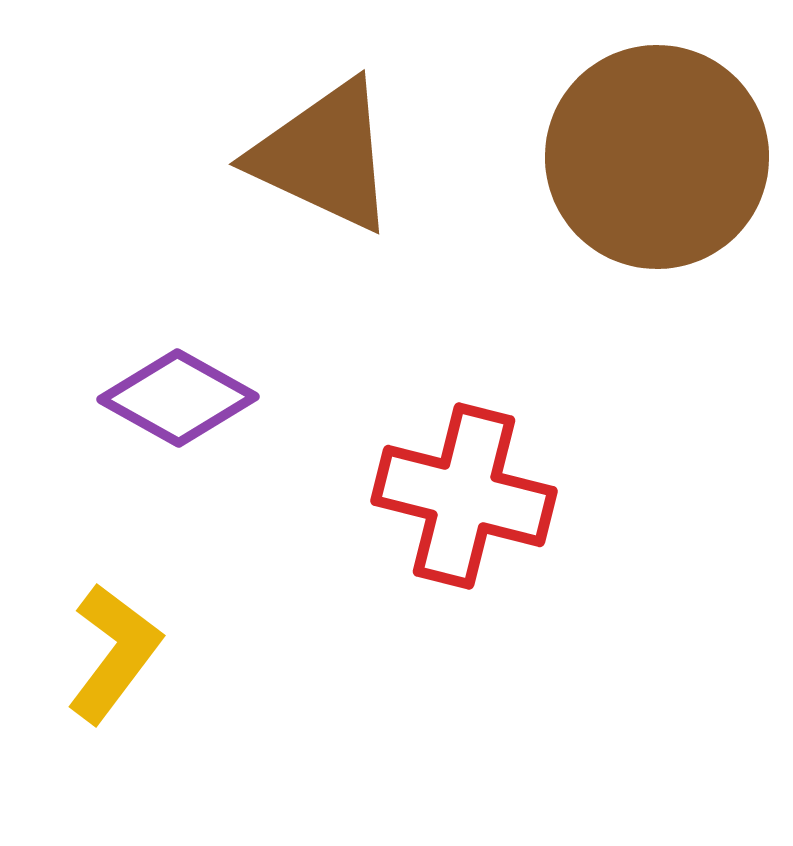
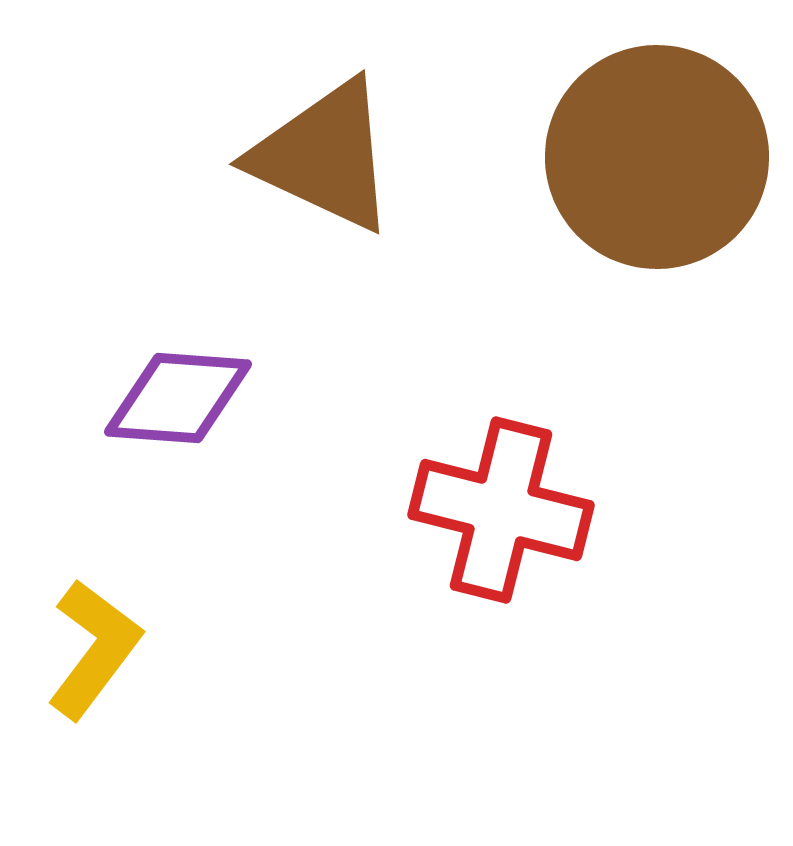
purple diamond: rotated 25 degrees counterclockwise
red cross: moved 37 px right, 14 px down
yellow L-shape: moved 20 px left, 4 px up
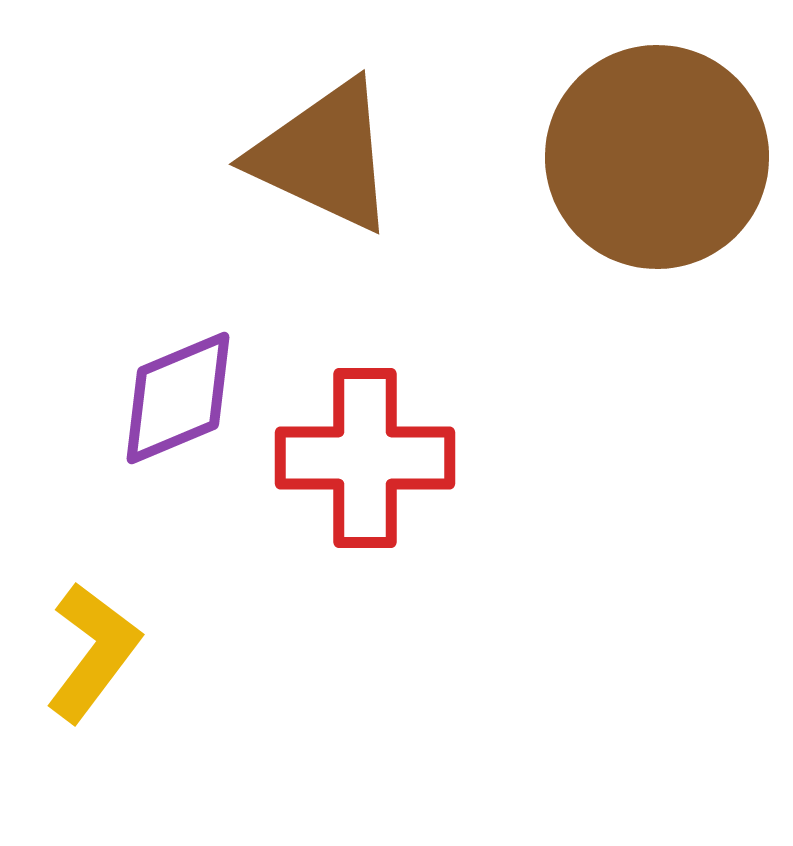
purple diamond: rotated 27 degrees counterclockwise
red cross: moved 136 px left, 52 px up; rotated 14 degrees counterclockwise
yellow L-shape: moved 1 px left, 3 px down
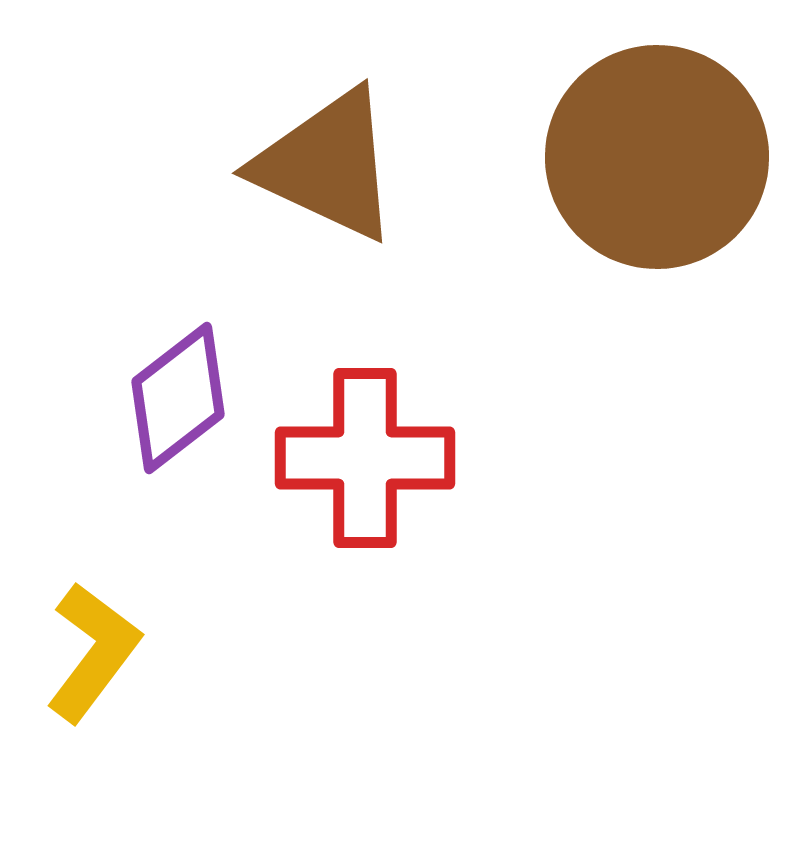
brown triangle: moved 3 px right, 9 px down
purple diamond: rotated 15 degrees counterclockwise
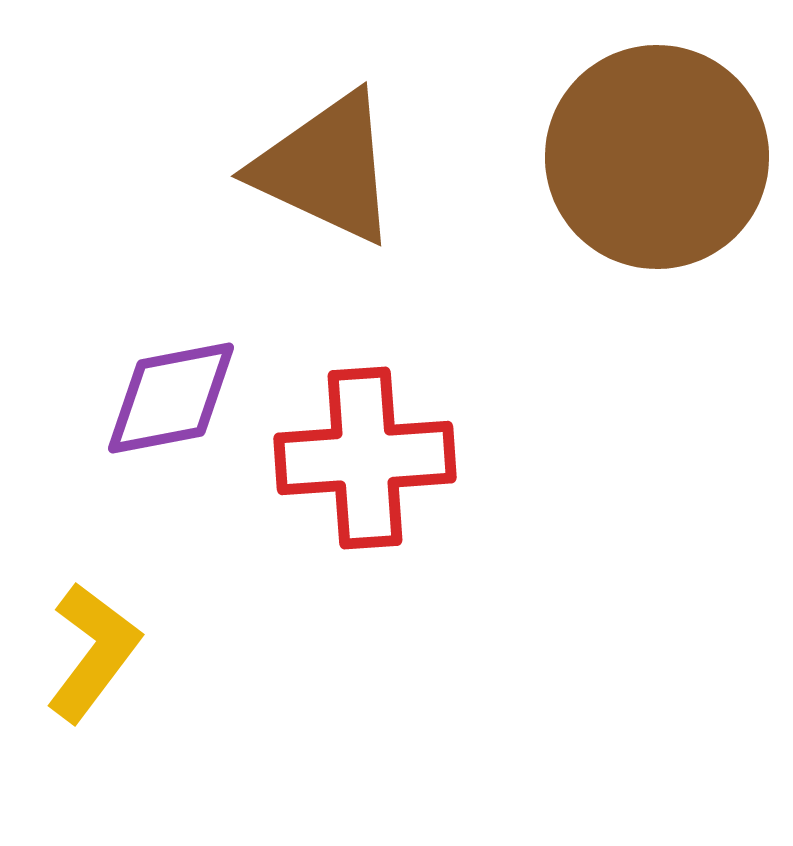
brown triangle: moved 1 px left, 3 px down
purple diamond: moved 7 px left; rotated 27 degrees clockwise
red cross: rotated 4 degrees counterclockwise
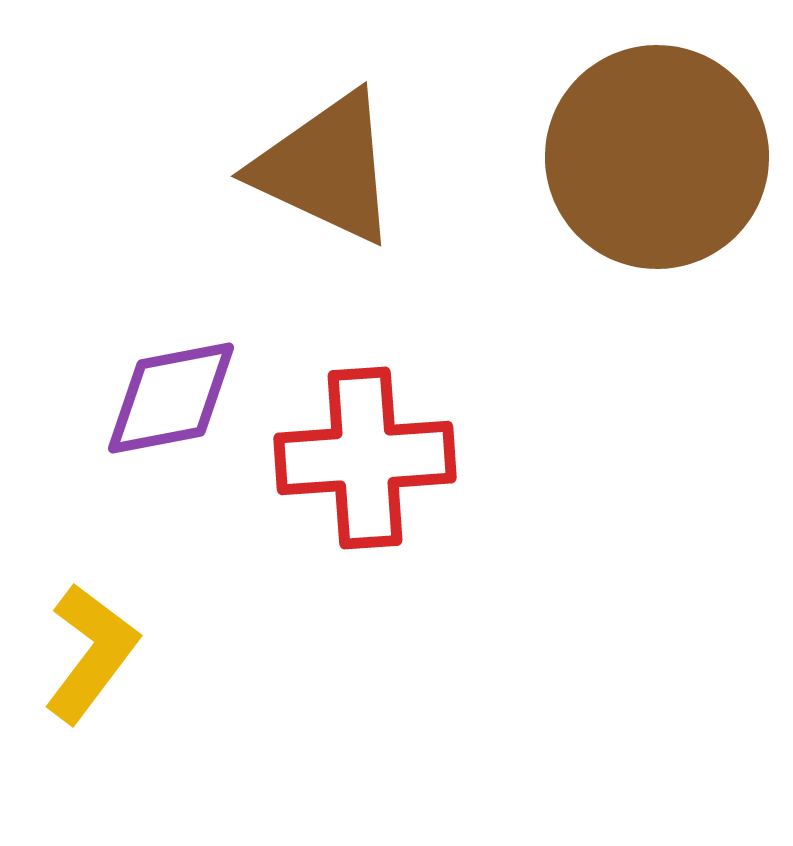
yellow L-shape: moved 2 px left, 1 px down
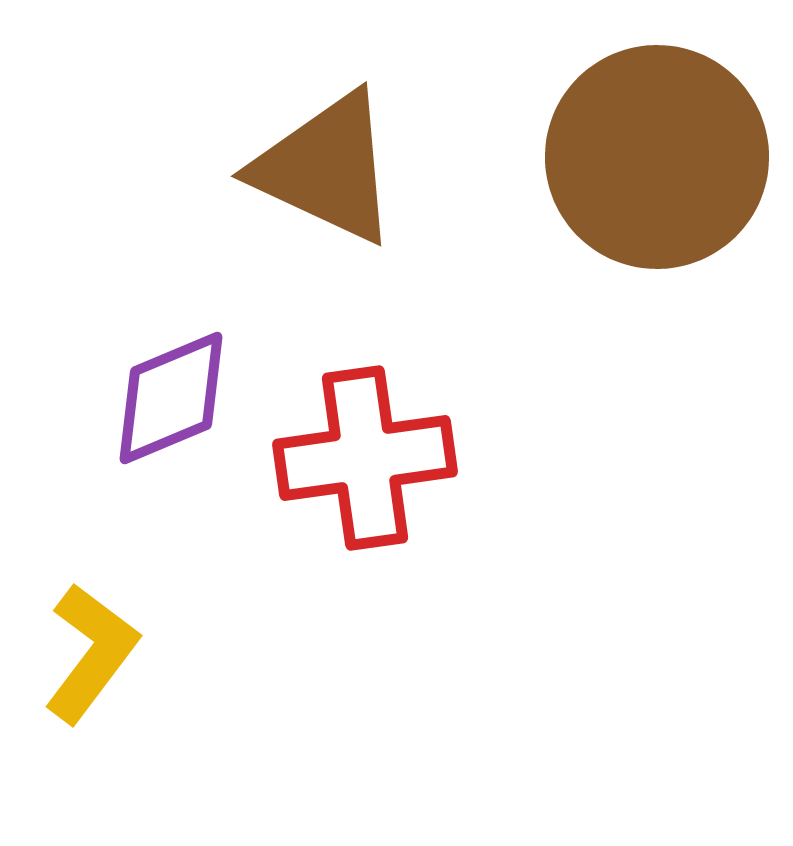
purple diamond: rotated 12 degrees counterclockwise
red cross: rotated 4 degrees counterclockwise
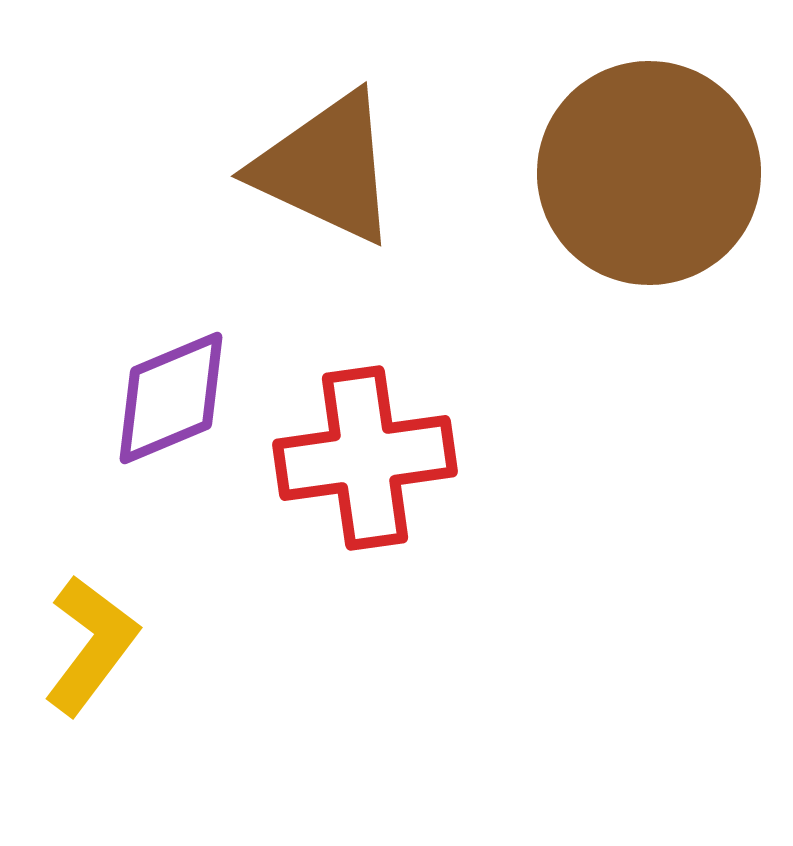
brown circle: moved 8 px left, 16 px down
yellow L-shape: moved 8 px up
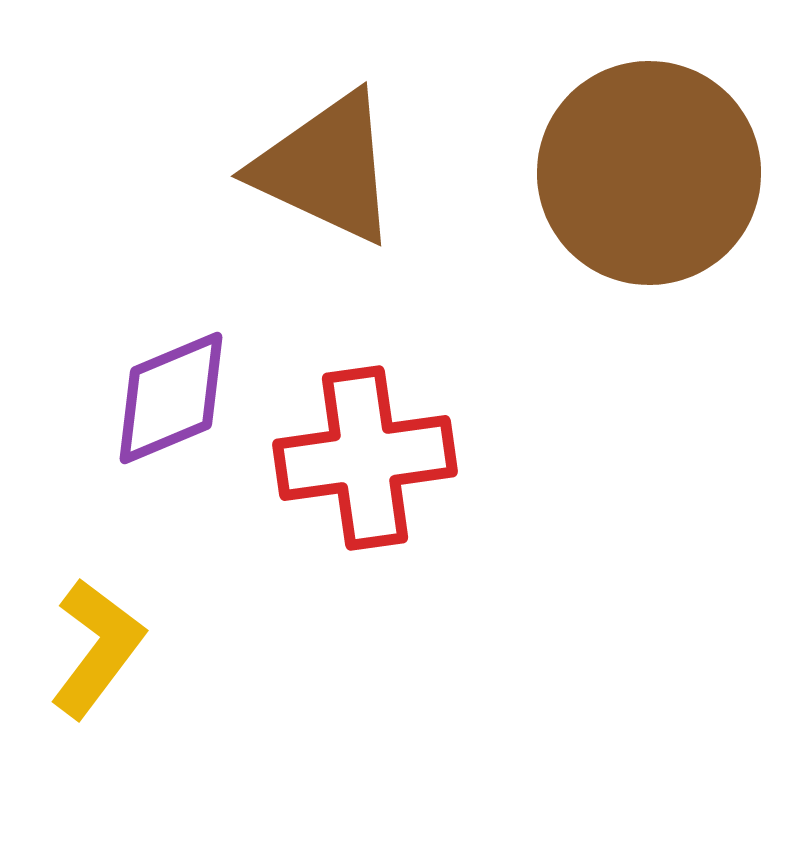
yellow L-shape: moved 6 px right, 3 px down
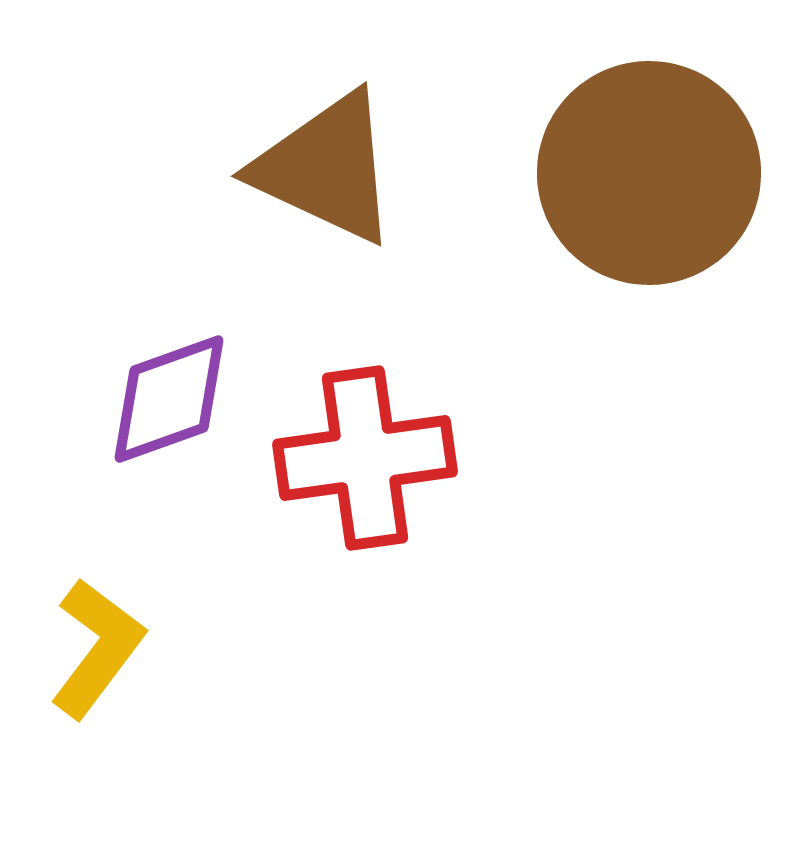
purple diamond: moved 2 px left, 1 px down; rotated 3 degrees clockwise
